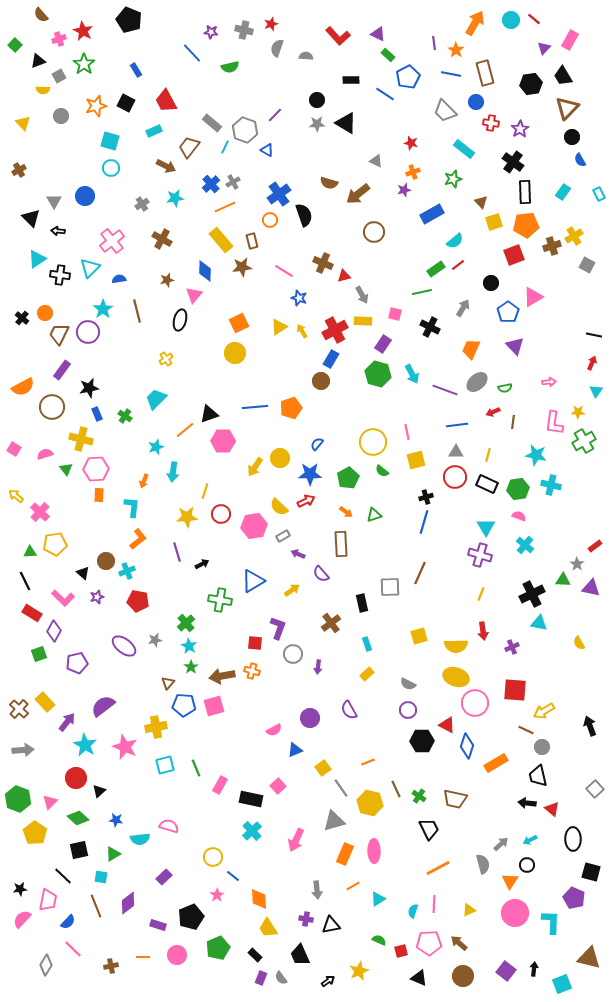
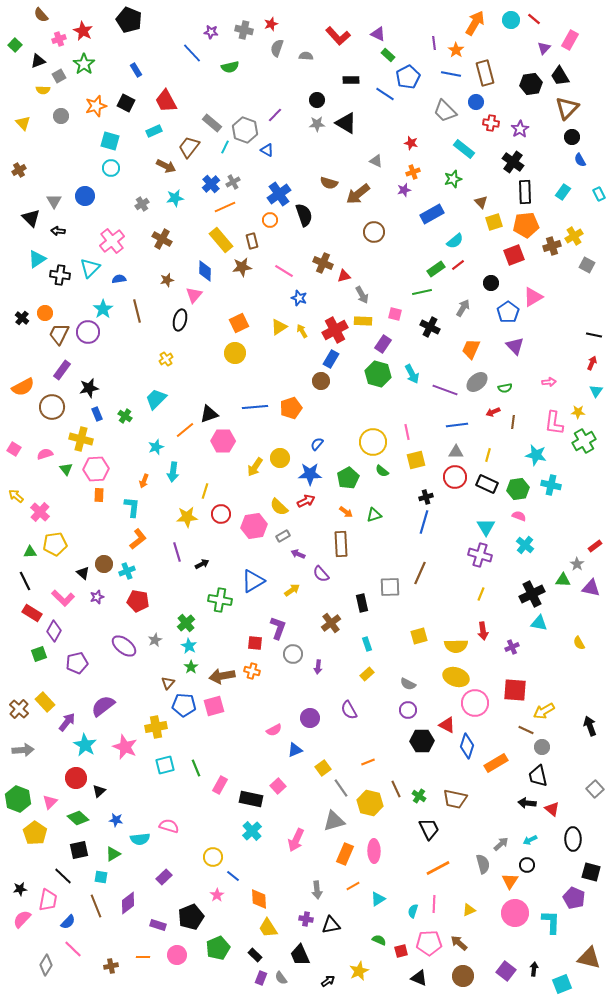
black trapezoid at (563, 76): moved 3 px left
brown circle at (106, 561): moved 2 px left, 3 px down
gray star at (155, 640): rotated 16 degrees counterclockwise
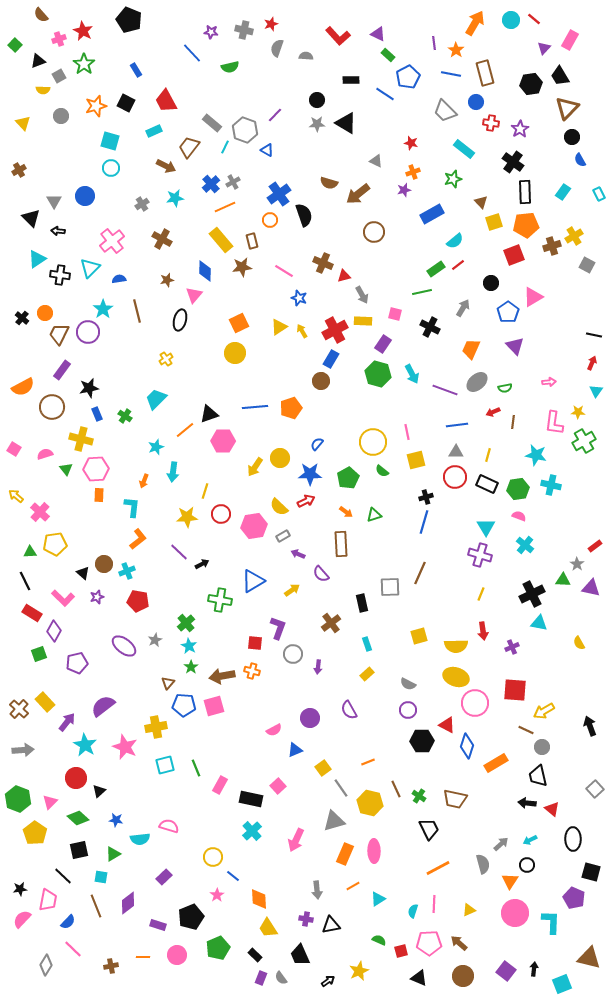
purple line at (177, 552): moved 2 px right; rotated 30 degrees counterclockwise
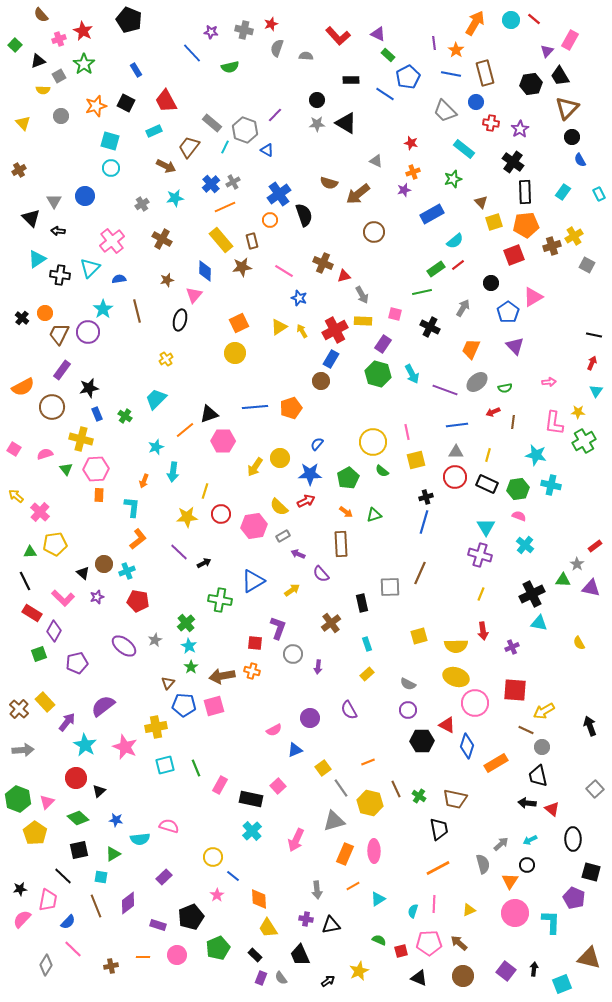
purple triangle at (544, 48): moved 3 px right, 3 px down
black arrow at (202, 564): moved 2 px right, 1 px up
pink triangle at (50, 802): moved 3 px left
black trapezoid at (429, 829): moved 10 px right; rotated 15 degrees clockwise
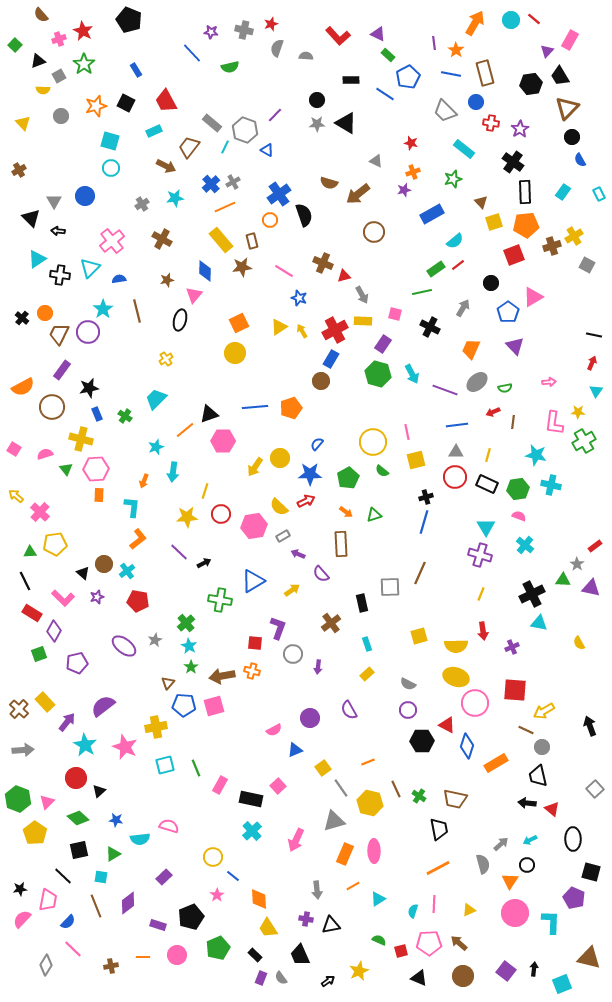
cyan cross at (127, 571): rotated 14 degrees counterclockwise
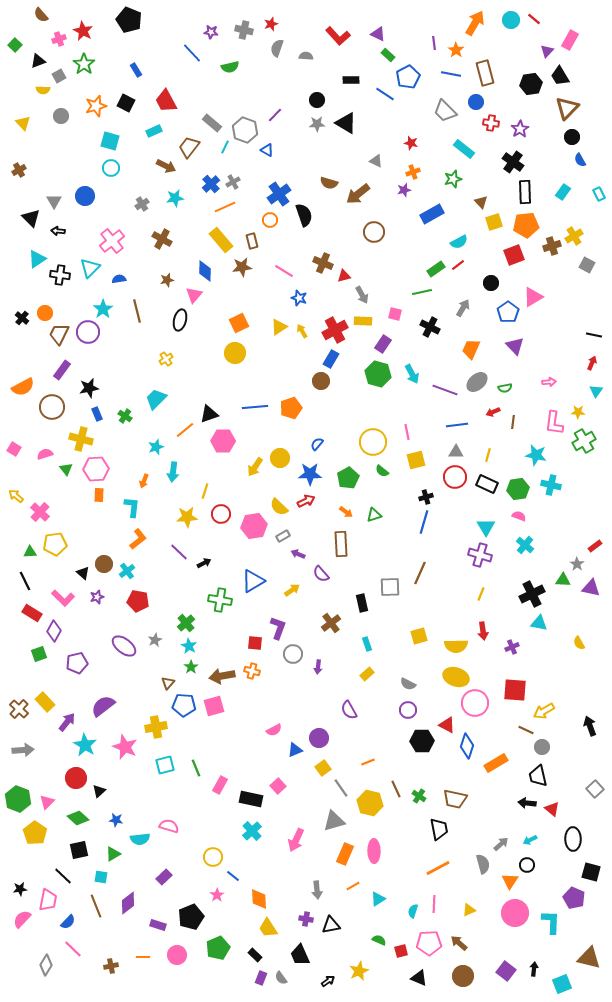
cyan semicircle at (455, 241): moved 4 px right, 1 px down; rotated 12 degrees clockwise
purple circle at (310, 718): moved 9 px right, 20 px down
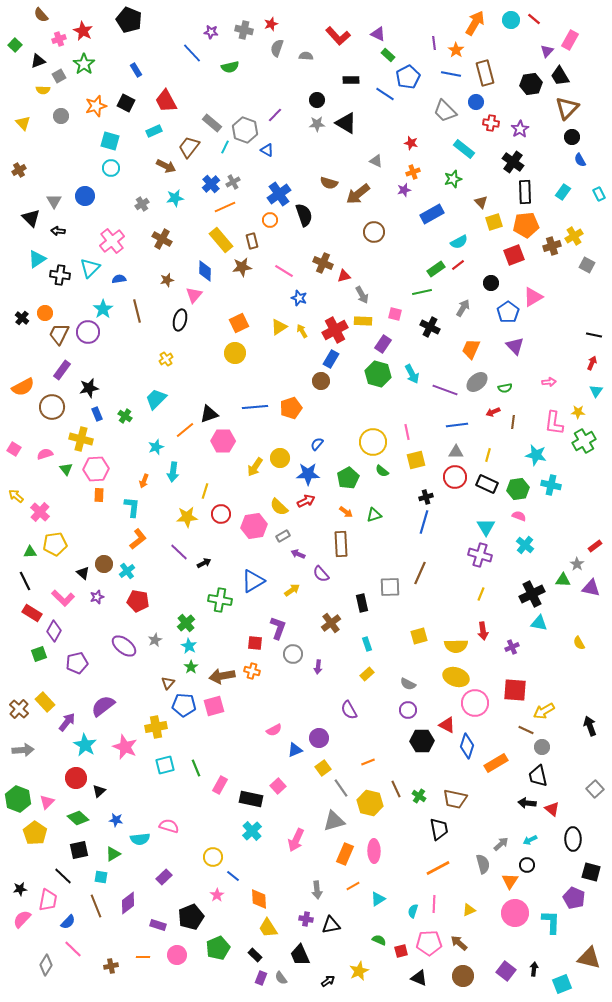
blue star at (310, 474): moved 2 px left
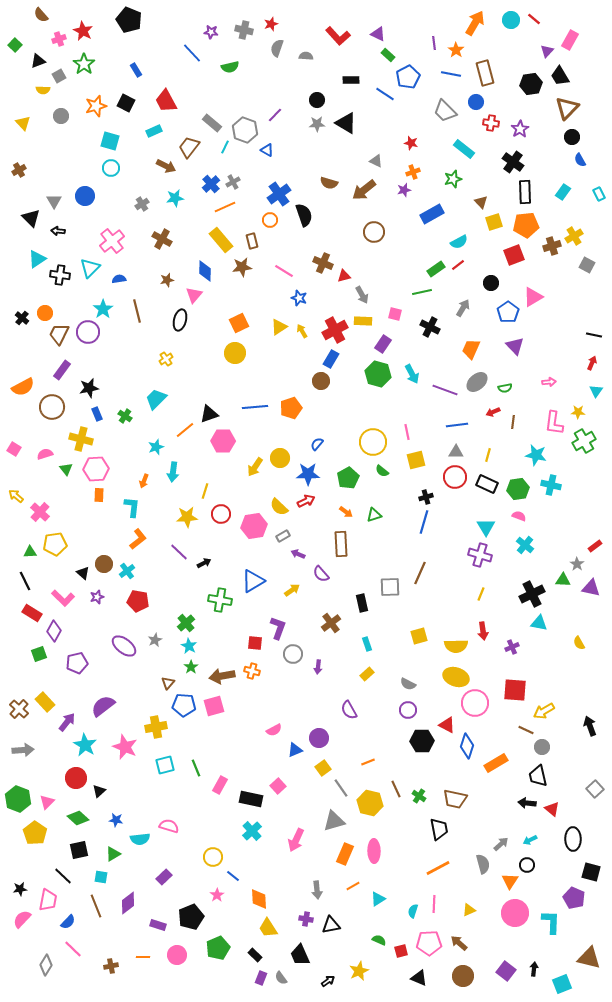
brown arrow at (358, 194): moved 6 px right, 4 px up
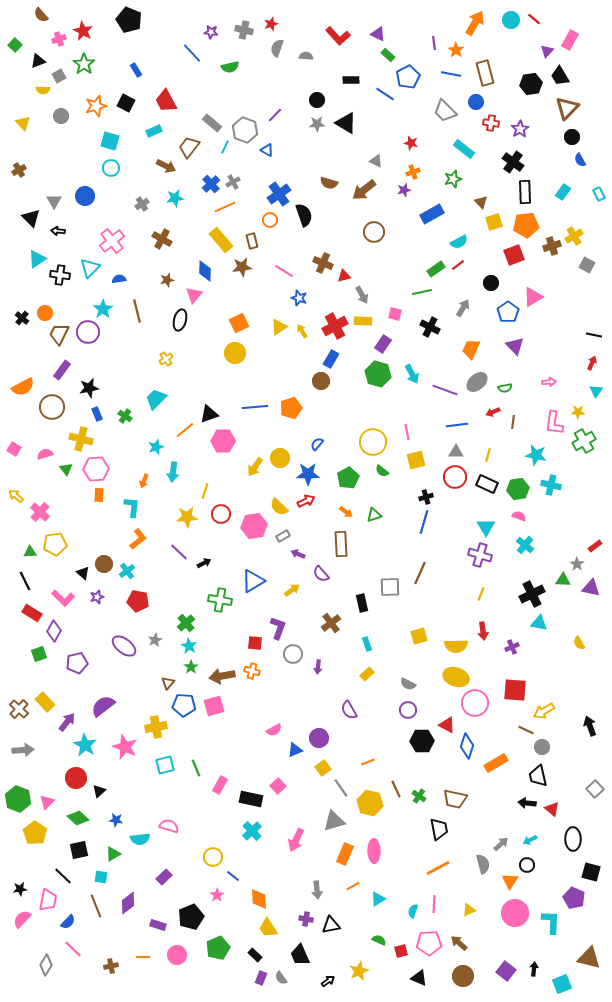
red cross at (335, 330): moved 4 px up
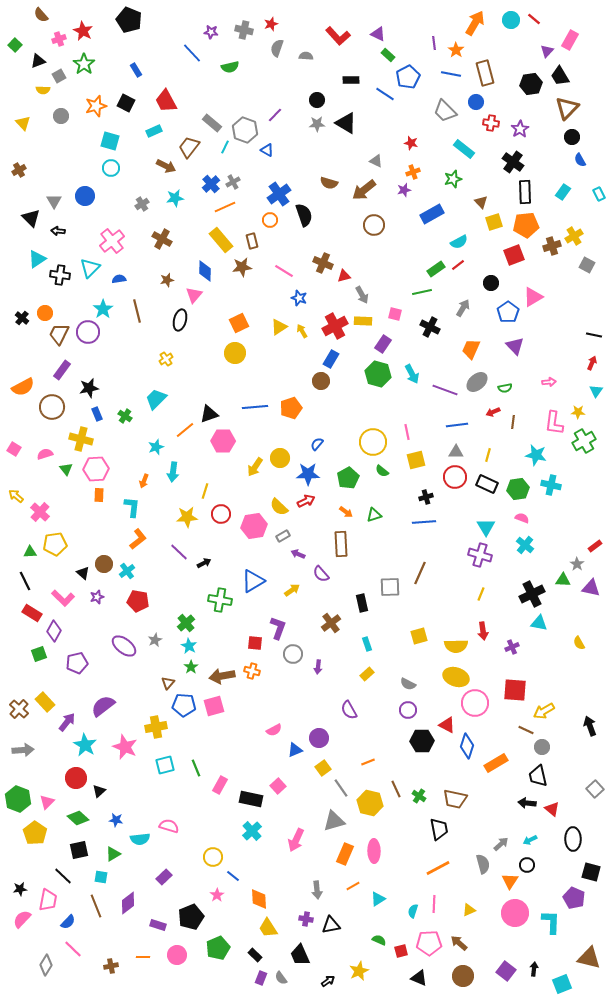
brown circle at (374, 232): moved 7 px up
pink semicircle at (519, 516): moved 3 px right, 2 px down
blue line at (424, 522): rotated 70 degrees clockwise
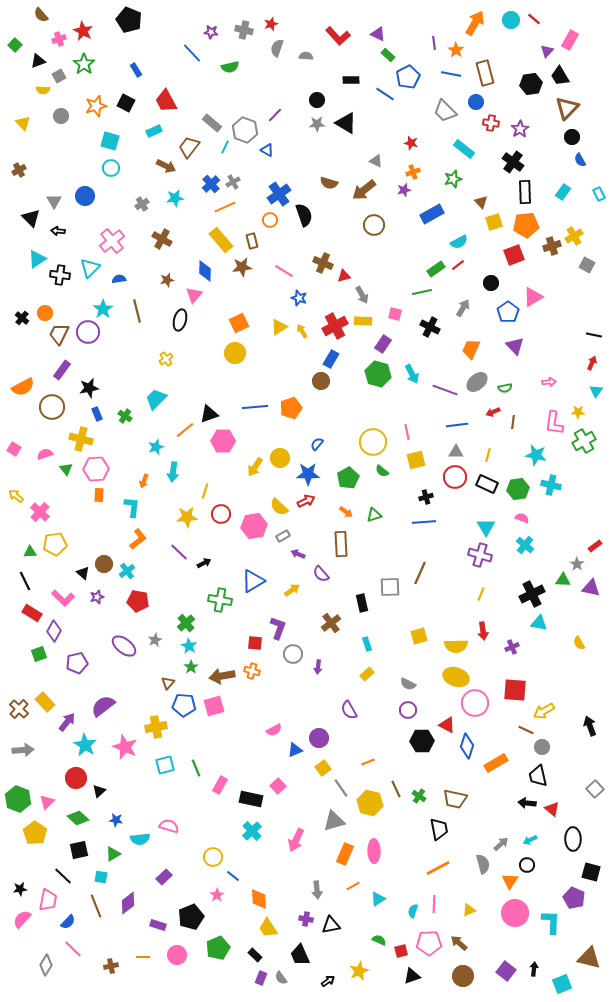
black triangle at (419, 978): moved 7 px left, 2 px up; rotated 42 degrees counterclockwise
